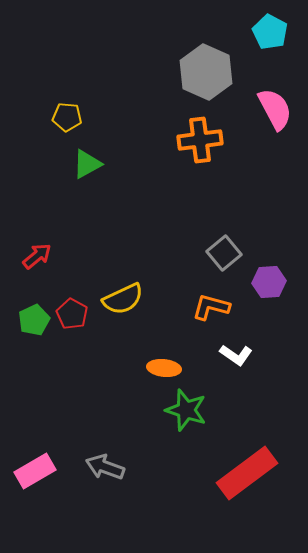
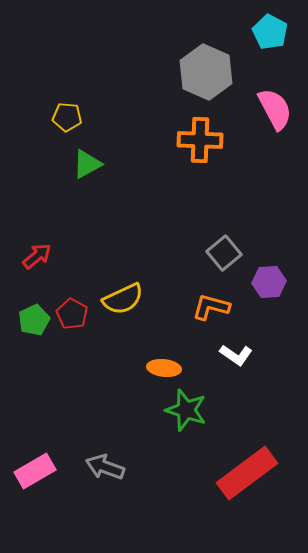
orange cross: rotated 9 degrees clockwise
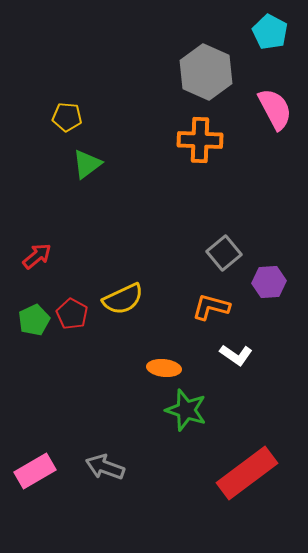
green triangle: rotated 8 degrees counterclockwise
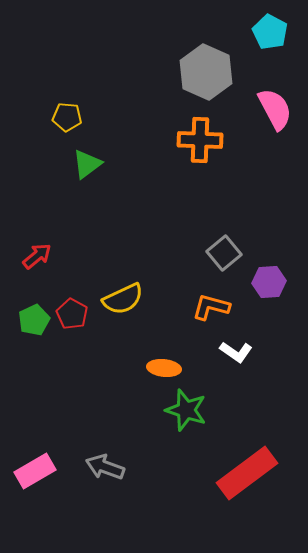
white L-shape: moved 3 px up
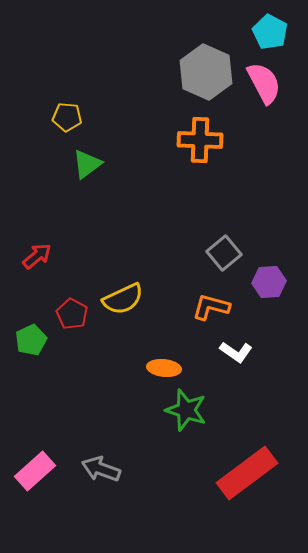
pink semicircle: moved 11 px left, 26 px up
green pentagon: moved 3 px left, 20 px down
gray arrow: moved 4 px left, 2 px down
pink rectangle: rotated 12 degrees counterclockwise
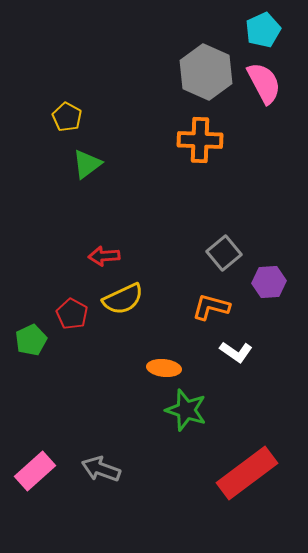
cyan pentagon: moved 7 px left, 2 px up; rotated 20 degrees clockwise
yellow pentagon: rotated 24 degrees clockwise
red arrow: moved 67 px right; rotated 144 degrees counterclockwise
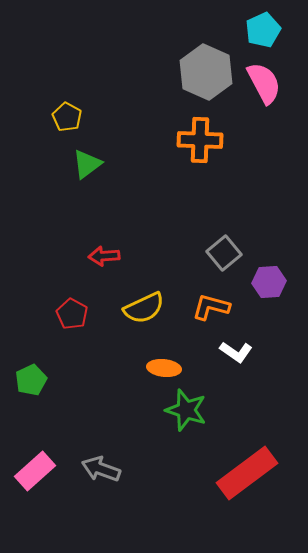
yellow semicircle: moved 21 px right, 9 px down
green pentagon: moved 40 px down
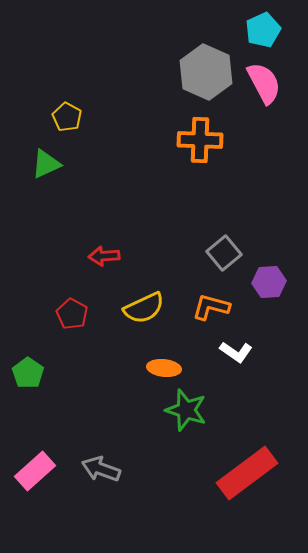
green triangle: moved 41 px left; rotated 12 degrees clockwise
green pentagon: moved 3 px left, 7 px up; rotated 12 degrees counterclockwise
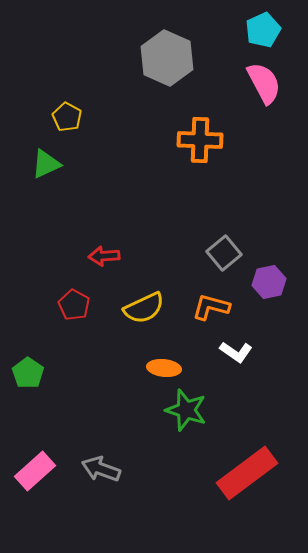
gray hexagon: moved 39 px left, 14 px up
purple hexagon: rotated 8 degrees counterclockwise
red pentagon: moved 2 px right, 9 px up
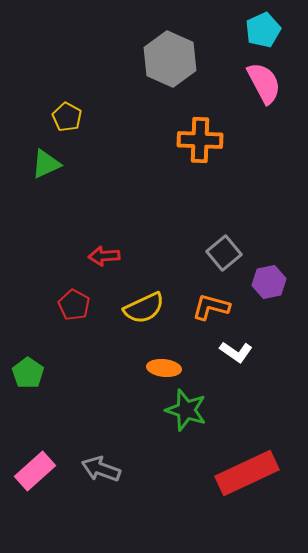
gray hexagon: moved 3 px right, 1 px down
red rectangle: rotated 12 degrees clockwise
